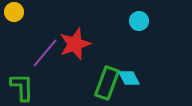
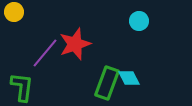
green L-shape: rotated 8 degrees clockwise
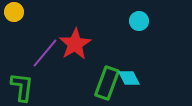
red star: rotated 12 degrees counterclockwise
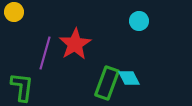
purple line: rotated 24 degrees counterclockwise
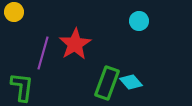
purple line: moved 2 px left
cyan diamond: moved 2 px right, 4 px down; rotated 15 degrees counterclockwise
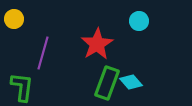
yellow circle: moved 7 px down
red star: moved 22 px right
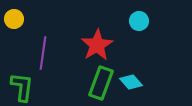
red star: moved 1 px down
purple line: rotated 8 degrees counterclockwise
green rectangle: moved 6 px left
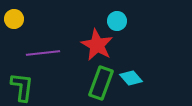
cyan circle: moved 22 px left
red star: rotated 12 degrees counterclockwise
purple line: rotated 76 degrees clockwise
cyan diamond: moved 4 px up
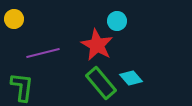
purple line: rotated 8 degrees counterclockwise
green rectangle: rotated 60 degrees counterclockwise
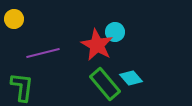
cyan circle: moved 2 px left, 11 px down
green rectangle: moved 4 px right, 1 px down
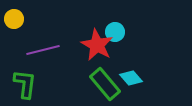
purple line: moved 3 px up
green L-shape: moved 3 px right, 3 px up
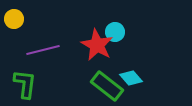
green rectangle: moved 2 px right, 2 px down; rotated 12 degrees counterclockwise
